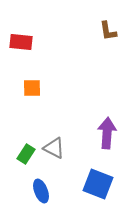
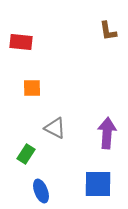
gray triangle: moved 1 px right, 20 px up
blue square: rotated 20 degrees counterclockwise
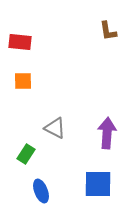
red rectangle: moved 1 px left
orange square: moved 9 px left, 7 px up
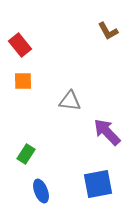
brown L-shape: rotated 20 degrees counterclockwise
red rectangle: moved 3 px down; rotated 45 degrees clockwise
gray triangle: moved 15 px right, 27 px up; rotated 20 degrees counterclockwise
purple arrow: moved 1 px up; rotated 48 degrees counterclockwise
blue square: rotated 12 degrees counterclockwise
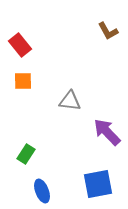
blue ellipse: moved 1 px right
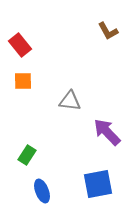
green rectangle: moved 1 px right, 1 px down
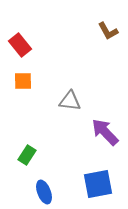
purple arrow: moved 2 px left
blue ellipse: moved 2 px right, 1 px down
